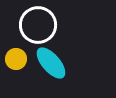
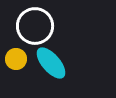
white circle: moved 3 px left, 1 px down
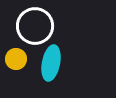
cyan ellipse: rotated 52 degrees clockwise
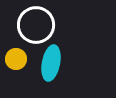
white circle: moved 1 px right, 1 px up
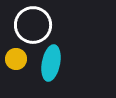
white circle: moved 3 px left
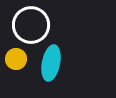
white circle: moved 2 px left
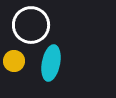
yellow circle: moved 2 px left, 2 px down
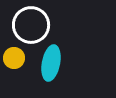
yellow circle: moved 3 px up
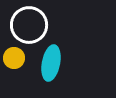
white circle: moved 2 px left
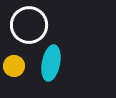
yellow circle: moved 8 px down
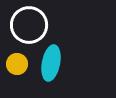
yellow circle: moved 3 px right, 2 px up
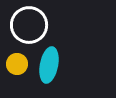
cyan ellipse: moved 2 px left, 2 px down
